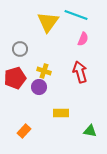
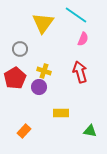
cyan line: rotated 15 degrees clockwise
yellow triangle: moved 5 px left, 1 px down
red pentagon: rotated 15 degrees counterclockwise
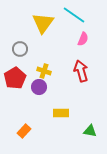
cyan line: moved 2 px left
red arrow: moved 1 px right, 1 px up
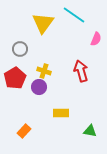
pink semicircle: moved 13 px right
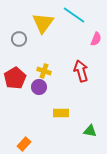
gray circle: moved 1 px left, 10 px up
orange rectangle: moved 13 px down
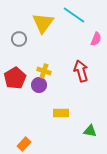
purple circle: moved 2 px up
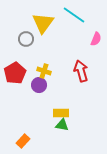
gray circle: moved 7 px right
red pentagon: moved 5 px up
green triangle: moved 28 px left, 6 px up
orange rectangle: moved 1 px left, 3 px up
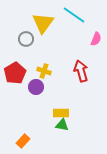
purple circle: moved 3 px left, 2 px down
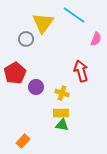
yellow cross: moved 18 px right, 22 px down
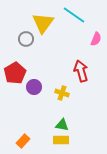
purple circle: moved 2 px left
yellow rectangle: moved 27 px down
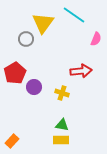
red arrow: rotated 100 degrees clockwise
orange rectangle: moved 11 px left
